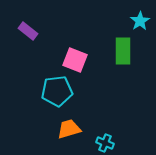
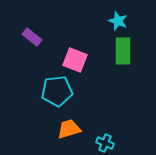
cyan star: moved 22 px left; rotated 18 degrees counterclockwise
purple rectangle: moved 4 px right, 6 px down
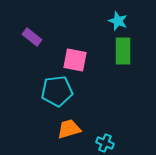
pink square: rotated 10 degrees counterclockwise
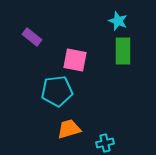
cyan cross: rotated 36 degrees counterclockwise
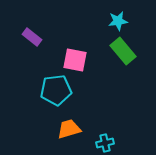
cyan star: rotated 30 degrees counterclockwise
green rectangle: rotated 40 degrees counterclockwise
cyan pentagon: moved 1 px left, 1 px up
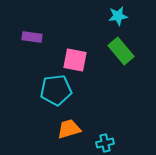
cyan star: moved 5 px up
purple rectangle: rotated 30 degrees counterclockwise
green rectangle: moved 2 px left
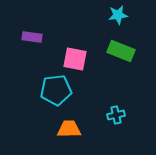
cyan star: moved 1 px up
green rectangle: rotated 28 degrees counterclockwise
pink square: moved 1 px up
orange trapezoid: rotated 15 degrees clockwise
cyan cross: moved 11 px right, 28 px up
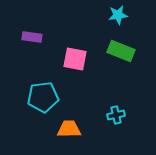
cyan pentagon: moved 13 px left, 7 px down
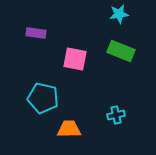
cyan star: moved 1 px right, 1 px up
purple rectangle: moved 4 px right, 4 px up
cyan pentagon: moved 1 px down; rotated 20 degrees clockwise
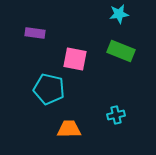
purple rectangle: moved 1 px left
cyan pentagon: moved 6 px right, 9 px up
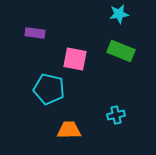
orange trapezoid: moved 1 px down
